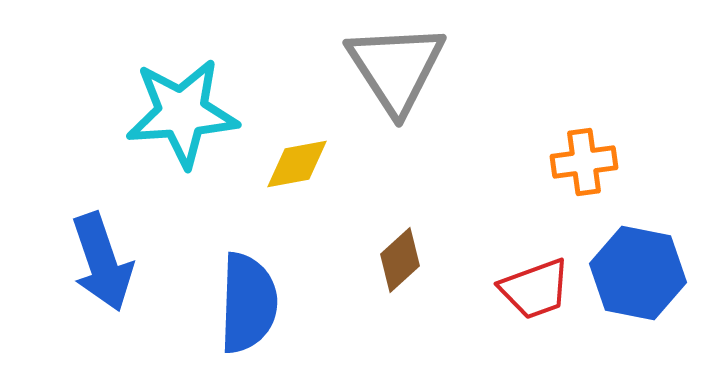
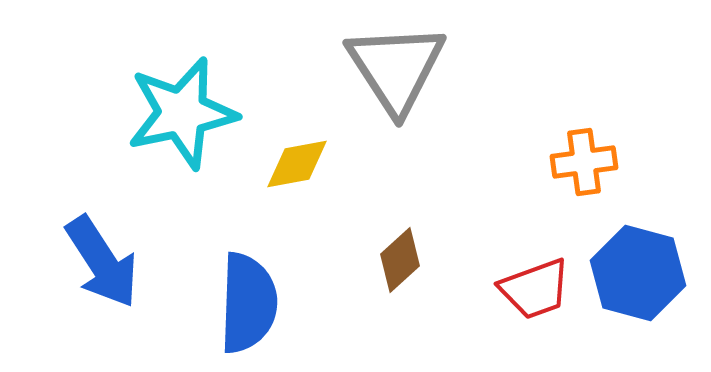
cyan star: rotated 8 degrees counterclockwise
blue arrow: rotated 14 degrees counterclockwise
blue hexagon: rotated 4 degrees clockwise
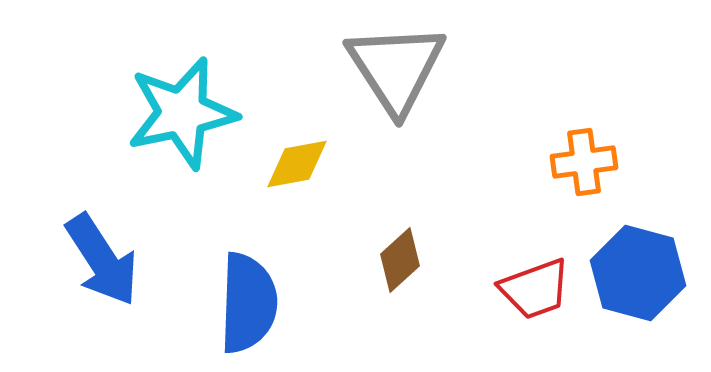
blue arrow: moved 2 px up
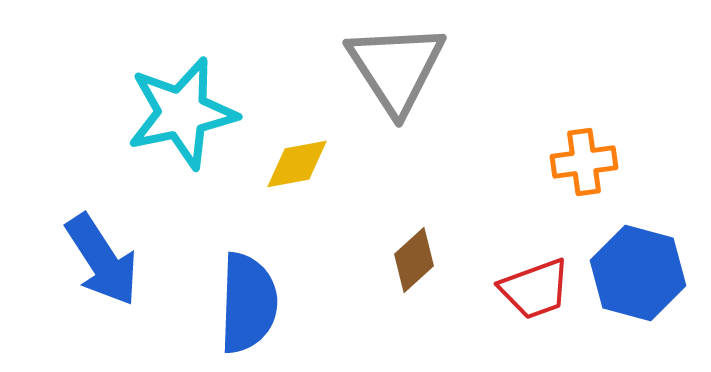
brown diamond: moved 14 px right
